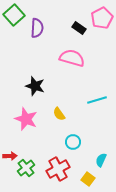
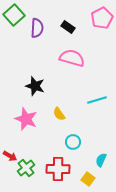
black rectangle: moved 11 px left, 1 px up
red arrow: rotated 32 degrees clockwise
red cross: rotated 30 degrees clockwise
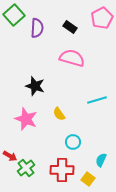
black rectangle: moved 2 px right
red cross: moved 4 px right, 1 px down
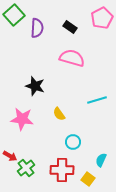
pink star: moved 4 px left; rotated 15 degrees counterclockwise
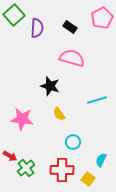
black star: moved 15 px right
